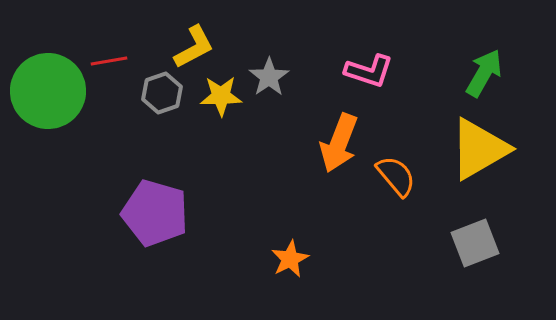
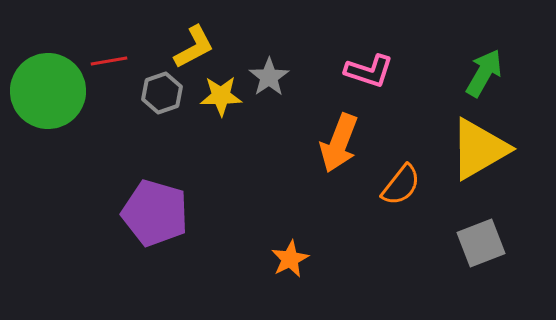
orange semicircle: moved 5 px right, 9 px down; rotated 78 degrees clockwise
gray square: moved 6 px right
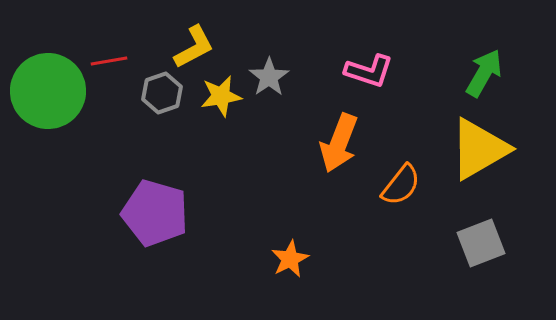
yellow star: rotated 9 degrees counterclockwise
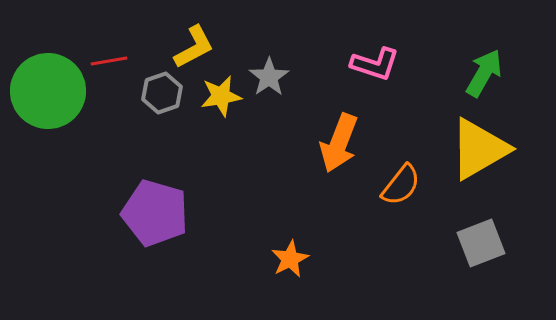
pink L-shape: moved 6 px right, 7 px up
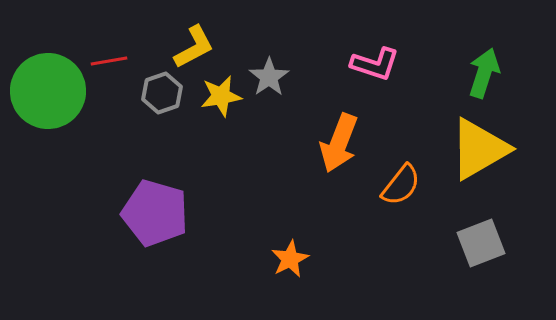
green arrow: rotated 12 degrees counterclockwise
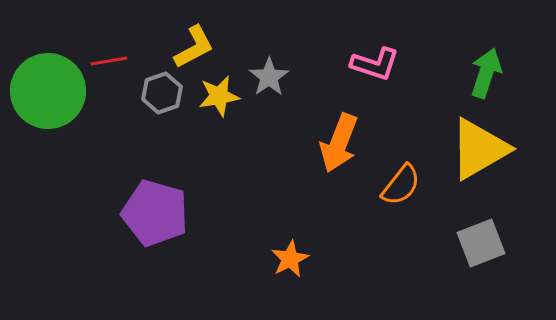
green arrow: moved 2 px right
yellow star: moved 2 px left
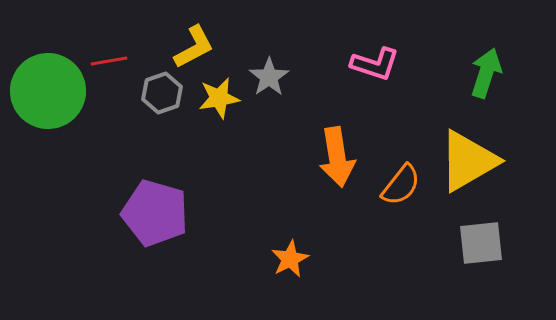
yellow star: moved 2 px down
orange arrow: moved 2 px left, 14 px down; rotated 30 degrees counterclockwise
yellow triangle: moved 11 px left, 12 px down
gray square: rotated 15 degrees clockwise
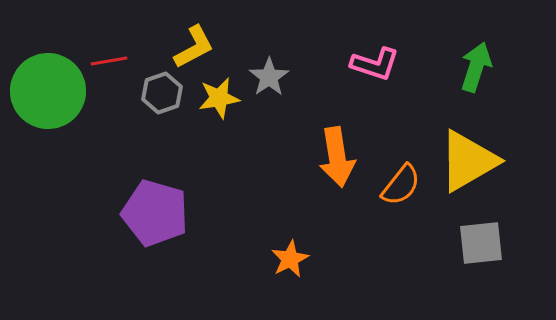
green arrow: moved 10 px left, 6 px up
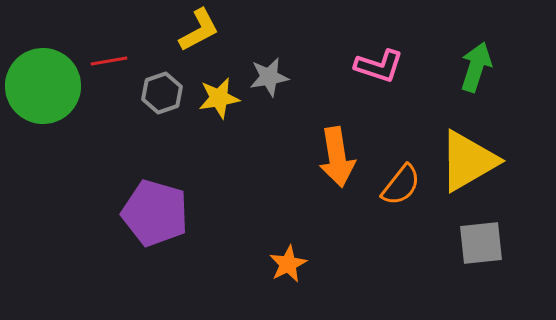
yellow L-shape: moved 5 px right, 17 px up
pink L-shape: moved 4 px right, 2 px down
gray star: rotated 24 degrees clockwise
green circle: moved 5 px left, 5 px up
orange star: moved 2 px left, 5 px down
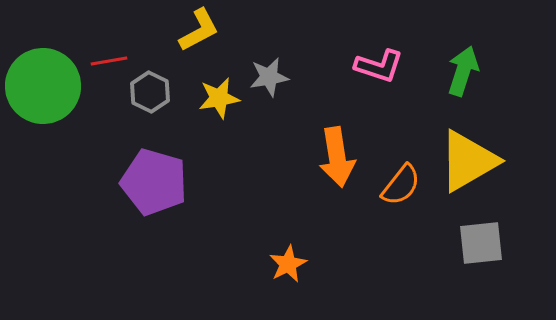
green arrow: moved 13 px left, 4 px down
gray hexagon: moved 12 px left, 1 px up; rotated 15 degrees counterclockwise
purple pentagon: moved 1 px left, 31 px up
